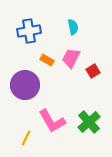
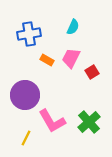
cyan semicircle: rotated 35 degrees clockwise
blue cross: moved 3 px down
red square: moved 1 px left, 1 px down
purple circle: moved 10 px down
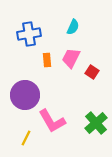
orange rectangle: rotated 56 degrees clockwise
red square: rotated 24 degrees counterclockwise
green cross: moved 7 px right, 1 px down
